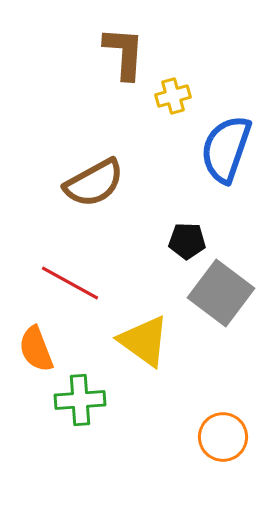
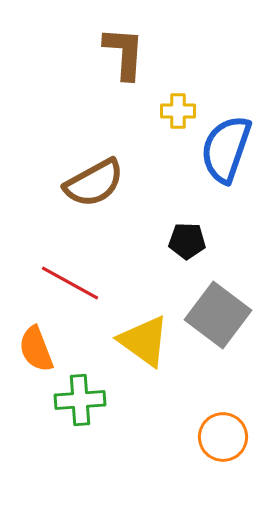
yellow cross: moved 5 px right, 15 px down; rotated 16 degrees clockwise
gray square: moved 3 px left, 22 px down
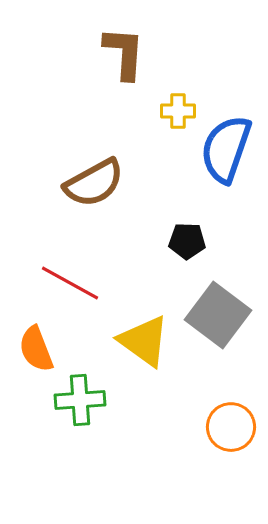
orange circle: moved 8 px right, 10 px up
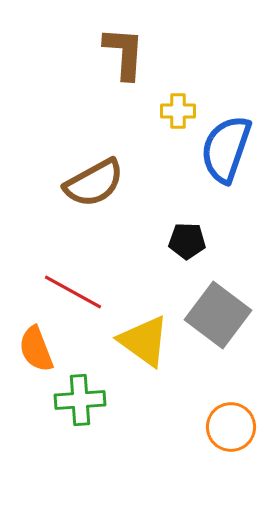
red line: moved 3 px right, 9 px down
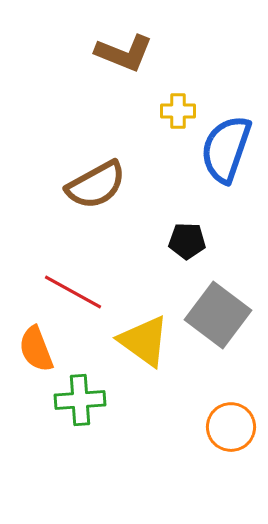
brown L-shape: rotated 108 degrees clockwise
brown semicircle: moved 2 px right, 2 px down
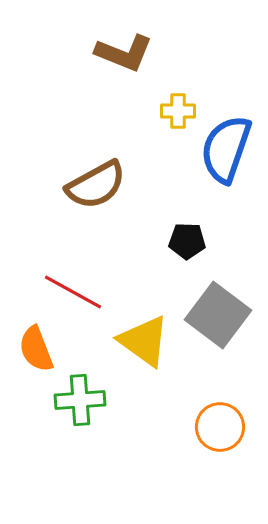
orange circle: moved 11 px left
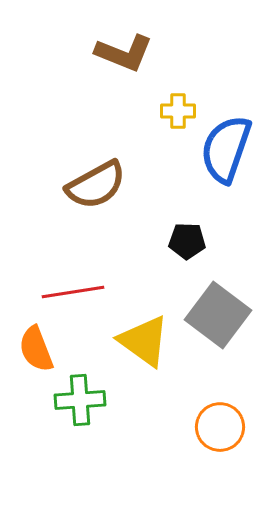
red line: rotated 38 degrees counterclockwise
